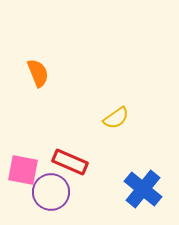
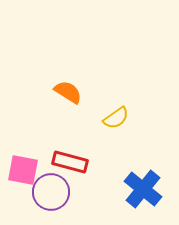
orange semicircle: moved 30 px right, 19 px down; rotated 36 degrees counterclockwise
red rectangle: rotated 8 degrees counterclockwise
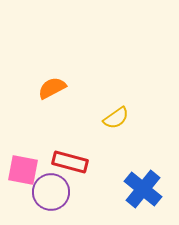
orange semicircle: moved 16 px left, 4 px up; rotated 60 degrees counterclockwise
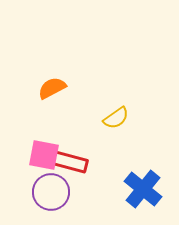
pink square: moved 21 px right, 15 px up
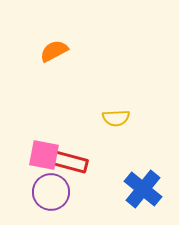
orange semicircle: moved 2 px right, 37 px up
yellow semicircle: rotated 32 degrees clockwise
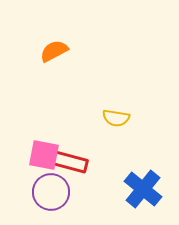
yellow semicircle: rotated 12 degrees clockwise
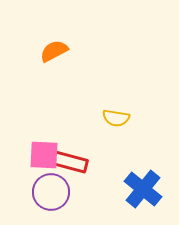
pink square: rotated 8 degrees counterclockwise
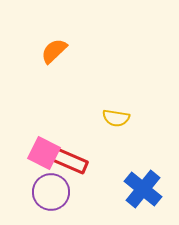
orange semicircle: rotated 16 degrees counterclockwise
pink square: moved 2 px up; rotated 24 degrees clockwise
red rectangle: moved 1 px up; rotated 8 degrees clockwise
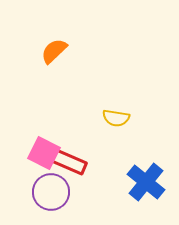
red rectangle: moved 1 px left, 1 px down
blue cross: moved 3 px right, 7 px up
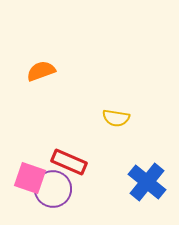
orange semicircle: moved 13 px left, 20 px down; rotated 24 degrees clockwise
pink square: moved 14 px left, 25 px down; rotated 8 degrees counterclockwise
blue cross: moved 1 px right
purple circle: moved 2 px right, 3 px up
